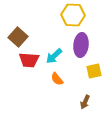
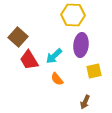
red trapezoid: rotated 55 degrees clockwise
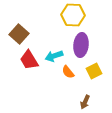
brown square: moved 1 px right, 3 px up
cyan arrow: rotated 24 degrees clockwise
yellow square: rotated 14 degrees counterclockwise
orange semicircle: moved 11 px right, 7 px up
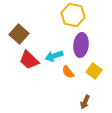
yellow hexagon: rotated 10 degrees clockwise
red trapezoid: rotated 15 degrees counterclockwise
yellow square: rotated 28 degrees counterclockwise
